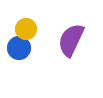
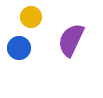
yellow circle: moved 5 px right, 12 px up
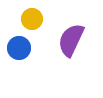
yellow circle: moved 1 px right, 2 px down
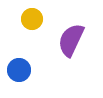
blue circle: moved 22 px down
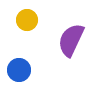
yellow circle: moved 5 px left, 1 px down
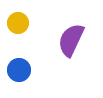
yellow circle: moved 9 px left, 3 px down
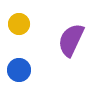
yellow circle: moved 1 px right, 1 px down
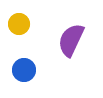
blue circle: moved 5 px right
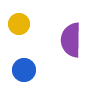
purple semicircle: rotated 24 degrees counterclockwise
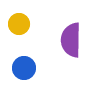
blue circle: moved 2 px up
